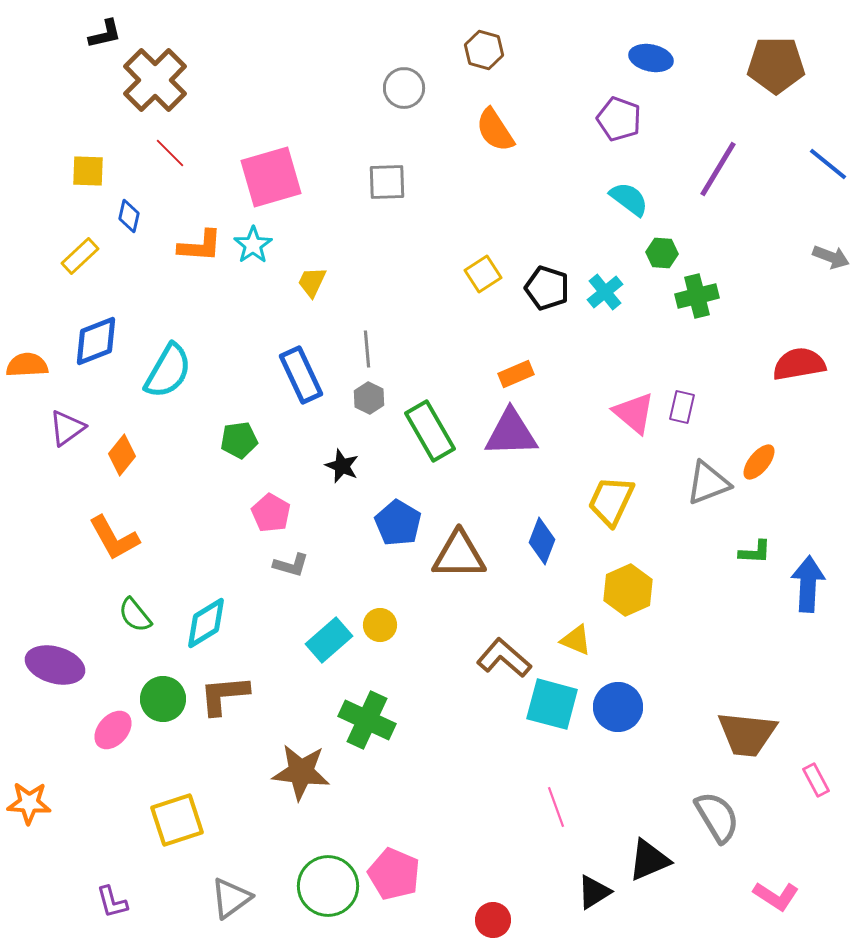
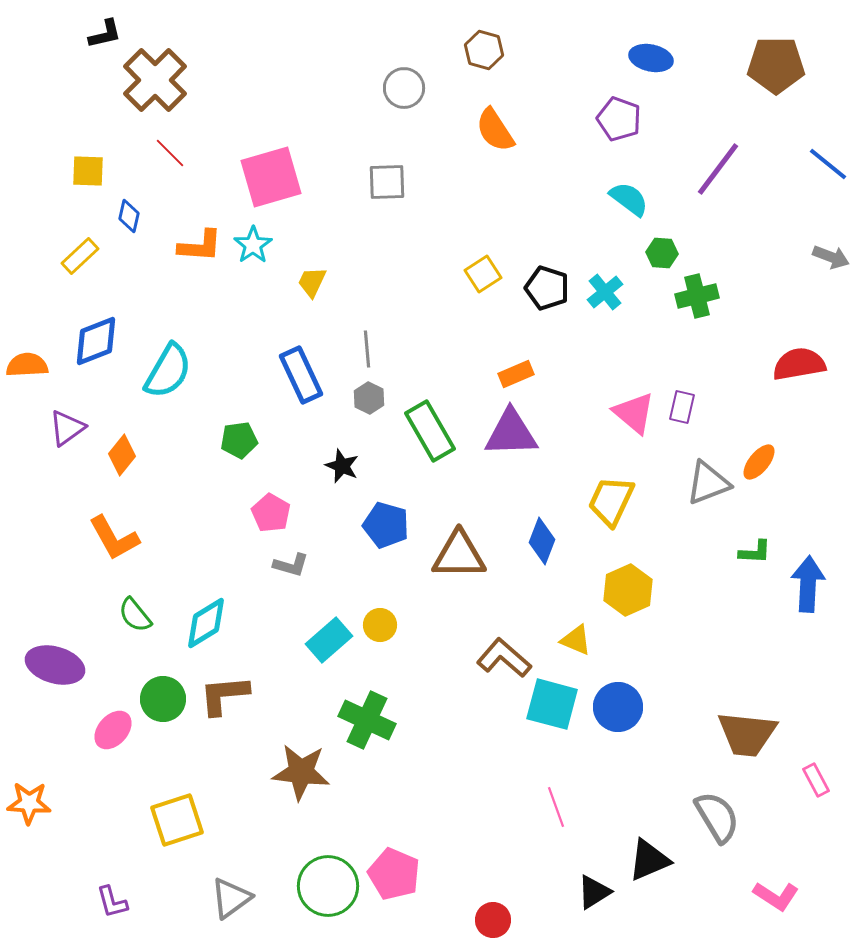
purple line at (718, 169): rotated 6 degrees clockwise
blue pentagon at (398, 523): moved 12 px left, 2 px down; rotated 15 degrees counterclockwise
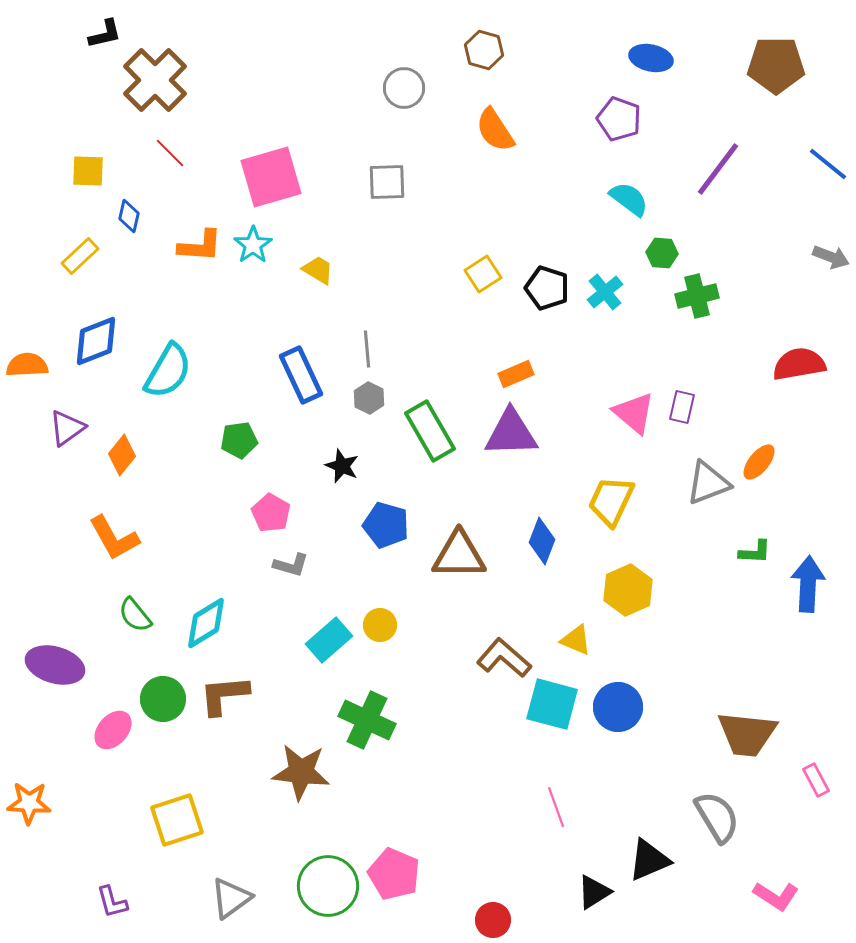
yellow trapezoid at (312, 282): moved 6 px right, 12 px up; rotated 96 degrees clockwise
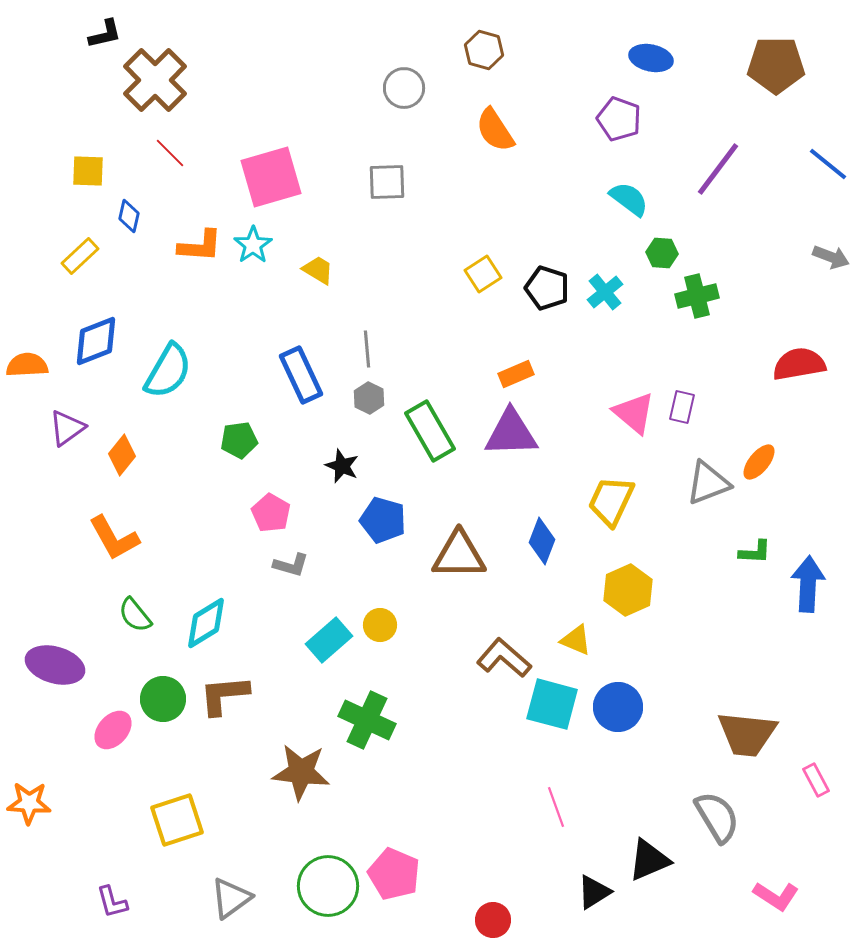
blue pentagon at (386, 525): moved 3 px left, 5 px up
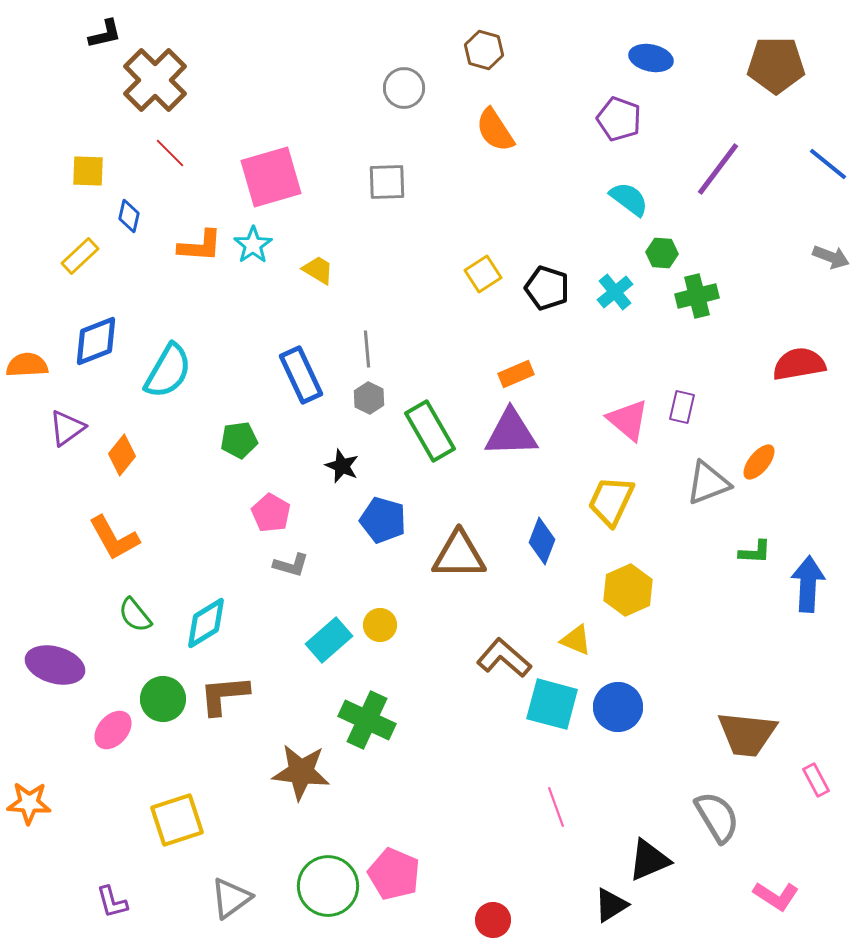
cyan cross at (605, 292): moved 10 px right
pink triangle at (634, 413): moved 6 px left, 7 px down
black triangle at (594, 892): moved 17 px right, 13 px down
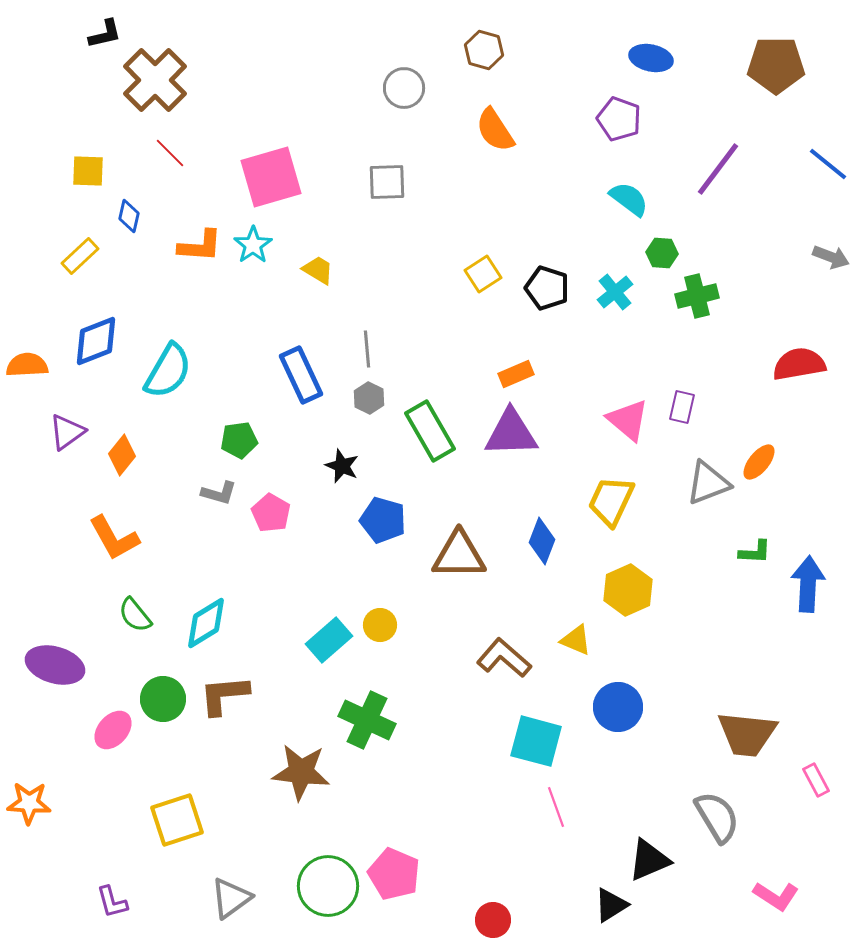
purple triangle at (67, 428): moved 4 px down
gray L-shape at (291, 565): moved 72 px left, 72 px up
cyan square at (552, 704): moved 16 px left, 37 px down
